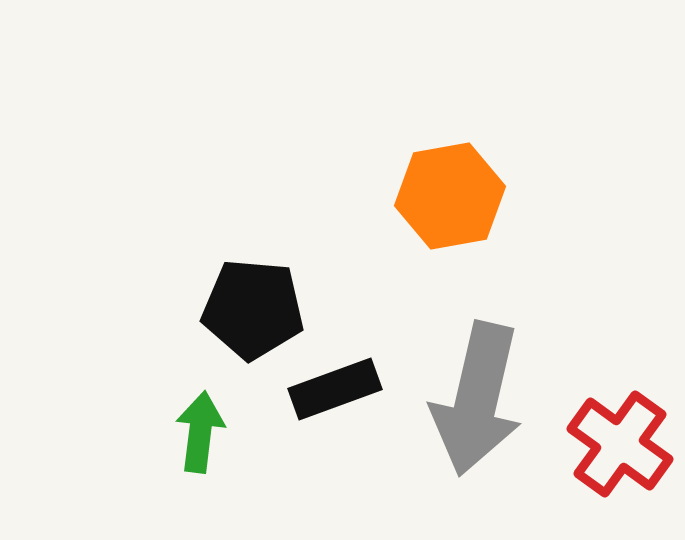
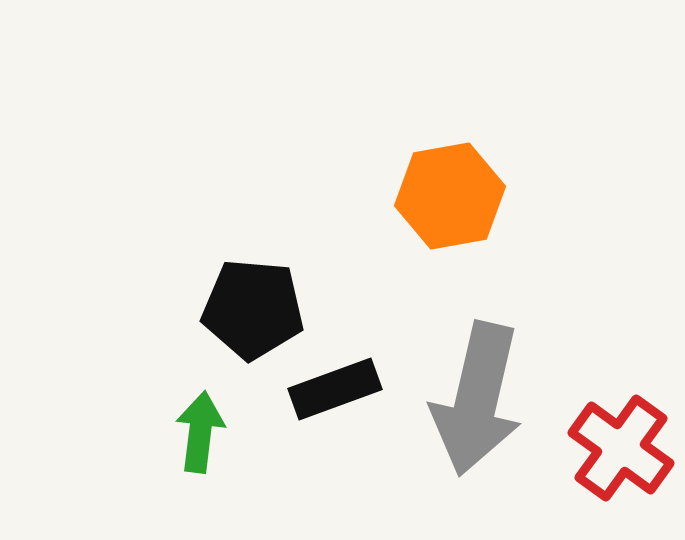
red cross: moved 1 px right, 4 px down
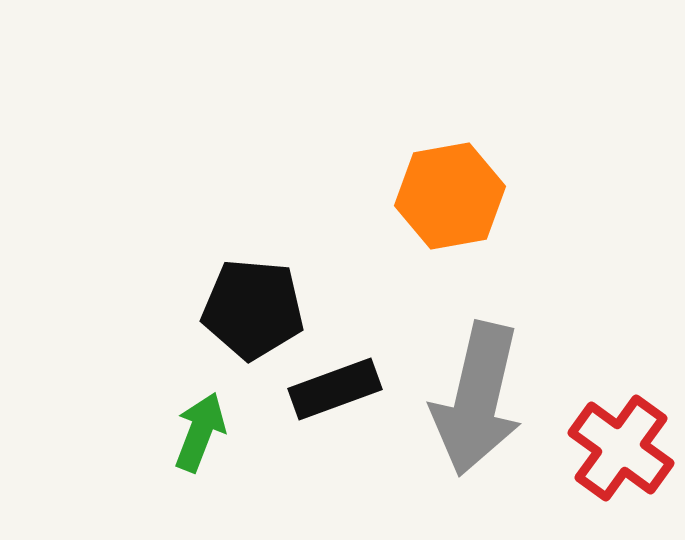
green arrow: rotated 14 degrees clockwise
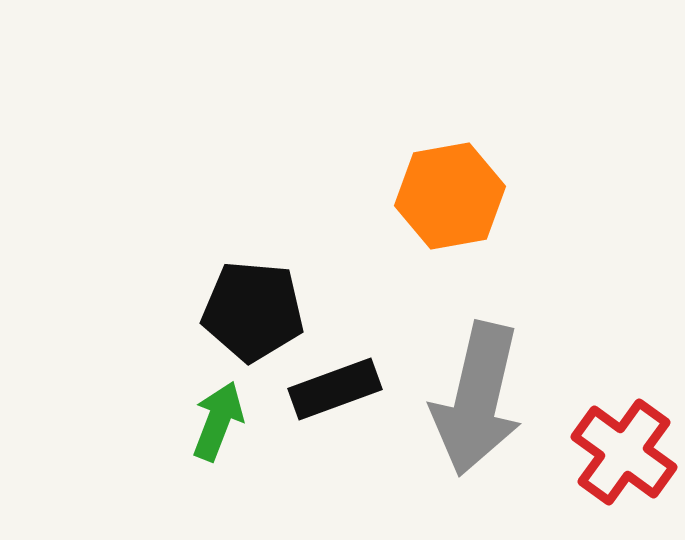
black pentagon: moved 2 px down
green arrow: moved 18 px right, 11 px up
red cross: moved 3 px right, 4 px down
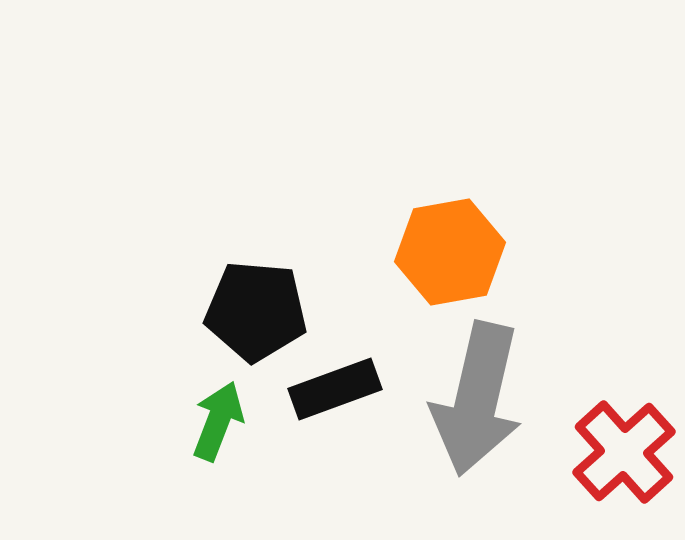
orange hexagon: moved 56 px down
black pentagon: moved 3 px right
red cross: rotated 12 degrees clockwise
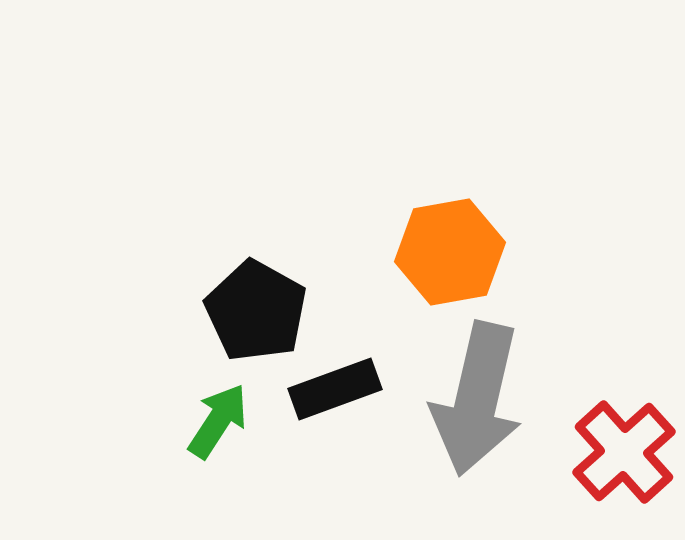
black pentagon: rotated 24 degrees clockwise
green arrow: rotated 12 degrees clockwise
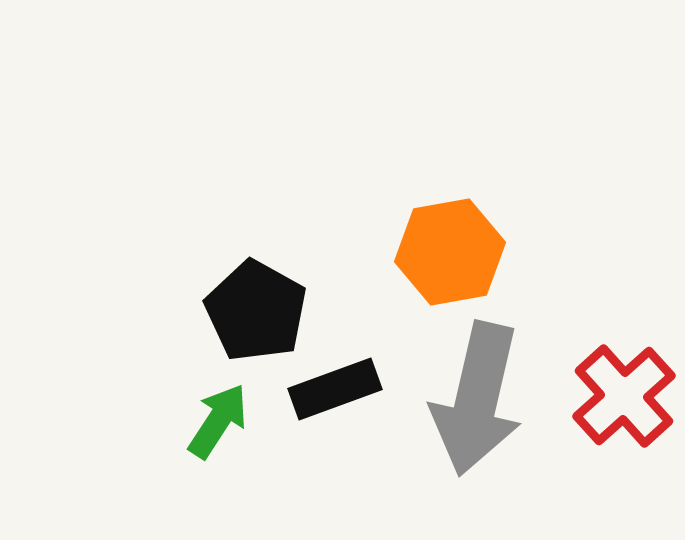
red cross: moved 56 px up
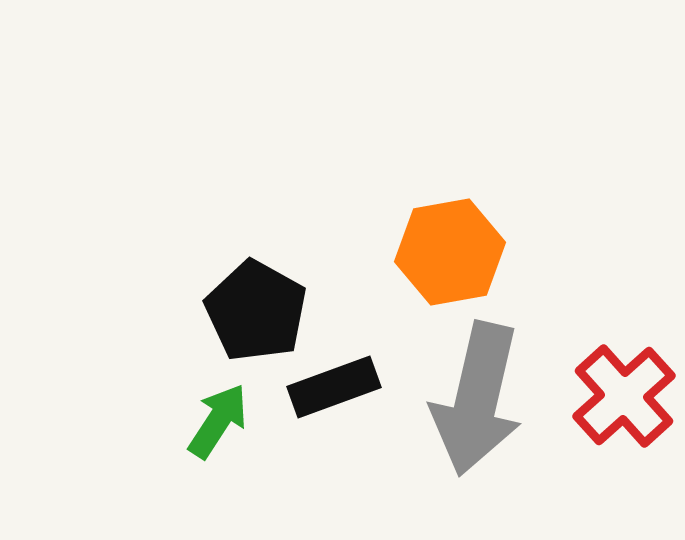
black rectangle: moved 1 px left, 2 px up
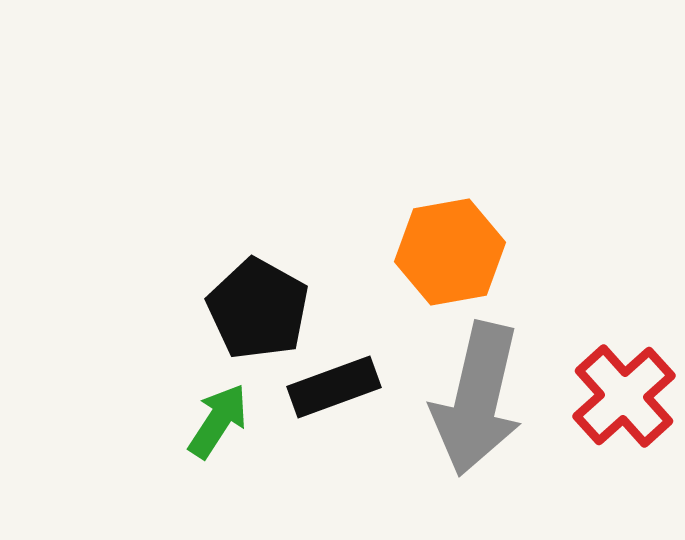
black pentagon: moved 2 px right, 2 px up
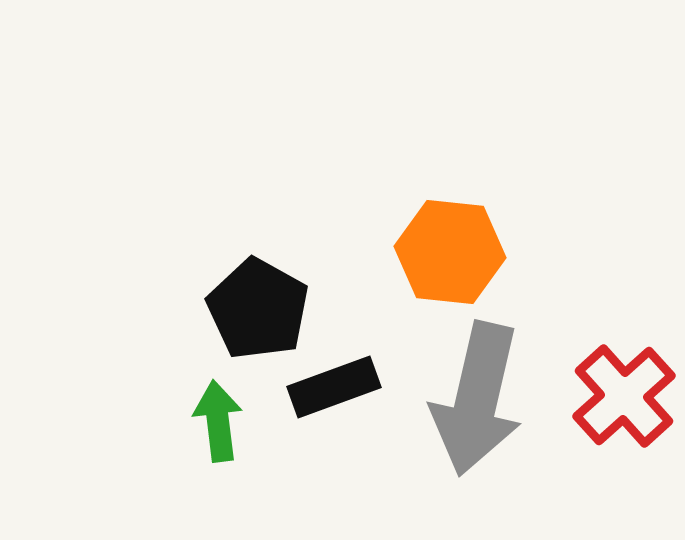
orange hexagon: rotated 16 degrees clockwise
green arrow: rotated 40 degrees counterclockwise
